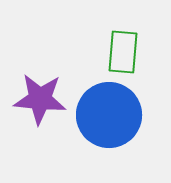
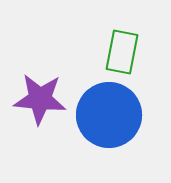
green rectangle: moved 1 px left; rotated 6 degrees clockwise
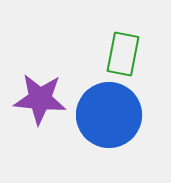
green rectangle: moved 1 px right, 2 px down
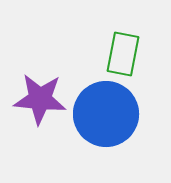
blue circle: moved 3 px left, 1 px up
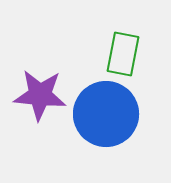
purple star: moved 4 px up
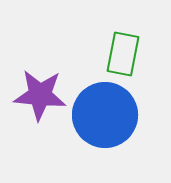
blue circle: moved 1 px left, 1 px down
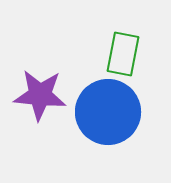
blue circle: moved 3 px right, 3 px up
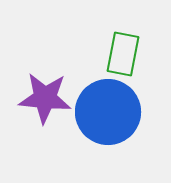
purple star: moved 5 px right, 3 px down
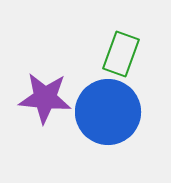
green rectangle: moved 2 px left; rotated 9 degrees clockwise
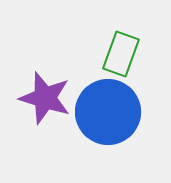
purple star: rotated 12 degrees clockwise
